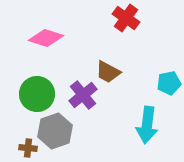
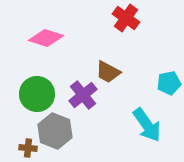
cyan arrow: rotated 42 degrees counterclockwise
gray hexagon: rotated 20 degrees counterclockwise
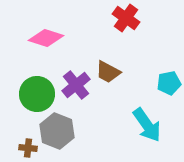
purple cross: moved 7 px left, 10 px up
gray hexagon: moved 2 px right
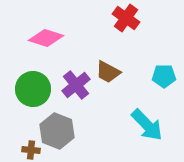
cyan pentagon: moved 5 px left, 7 px up; rotated 10 degrees clockwise
green circle: moved 4 px left, 5 px up
cyan arrow: rotated 9 degrees counterclockwise
brown cross: moved 3 px right, 2 px down
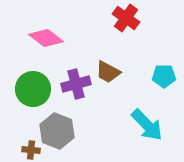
pink diamond: rotated 20 degrees clockwise
purple cross: moved 1 px up; rotated 24 degrees clockwise
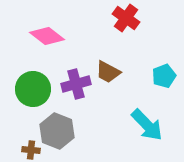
pink diamond: moved 1 px right, 2 px up
cyan pentagon: rotated 20 degrees counterclockwise
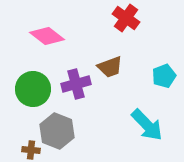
brown trapezoid: moved 2 px right, 5 px up; rotated 48 degrees counterclockwise
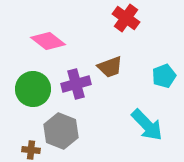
pink diamond: moved 1 px right, 5 px down
gray hexagon: moved 4 px right
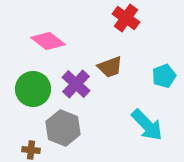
purple cross: rotated 32 degrees counterclockwise
gray hexagon: moved 2 px right, 3 px up
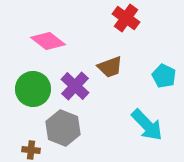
cyan pentagon: rotated 25 degrees counterclockwise
purple cross: moved 1 px left, 2 px down
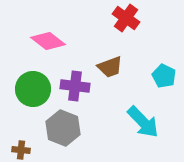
purple cross: rotated 36 degrees counterclockwise
cyan arrow: moved 4 px left, 3 px up
brown cross: moved 10 px left
